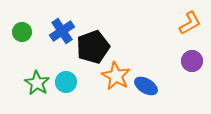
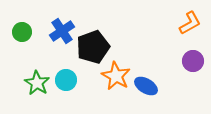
purple circle: moved 1 px right
cyan circle: moved 2 px up
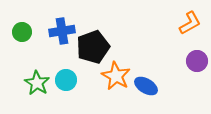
blue cross: rotated 25 degrees clockwise
purple circle: moved 4 px right
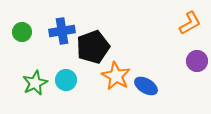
green star: moved 2 px left; rotated 15 degrees clockwise
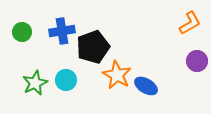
orange star: moved 1 px right, 1 px up
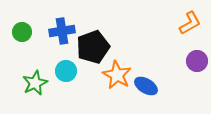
cyan circle: moved 9 px up
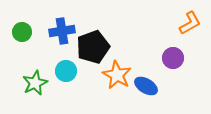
purple circle: moved 24 px left, 3 px up
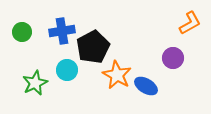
black pentagon: rotated 8 degrees counterclockwise
cyan circle: moved 1 px right, 1 px up
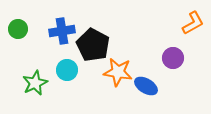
orange L-shape: moved 3 px right
green circle: moved 4 px left, 3 px up
black pentagon: moved 2 px up; rotated 16 degrees counterclockwise
orange star: moved 1 px right, 3 px up; rotated 20 degrees counterclockwise
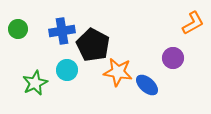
blue ellipse: moved 1 px right, 1 px up; rotated 10 degrees clockwise
